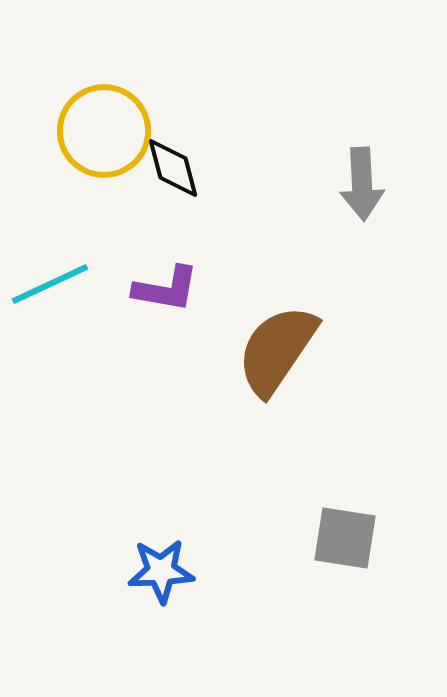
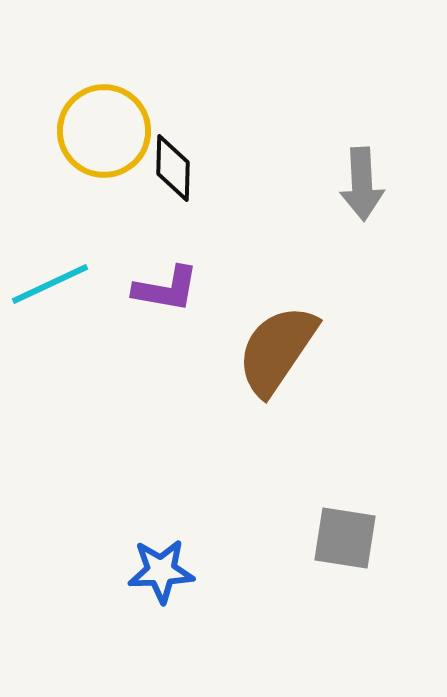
black diamond: rotated 16 degrees clockwise
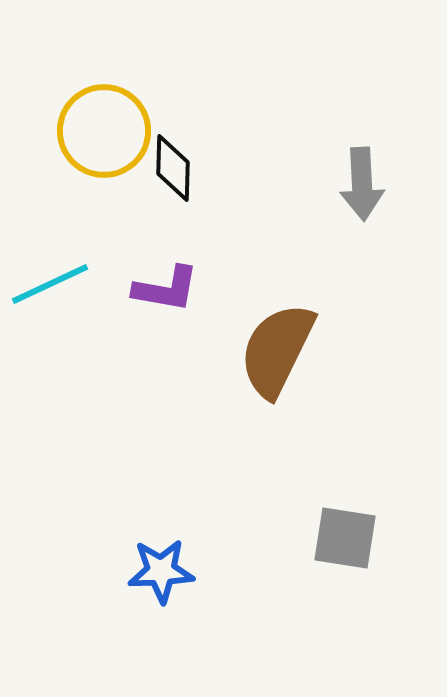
brown semicircle: rotated 8 degrees counterclockwise
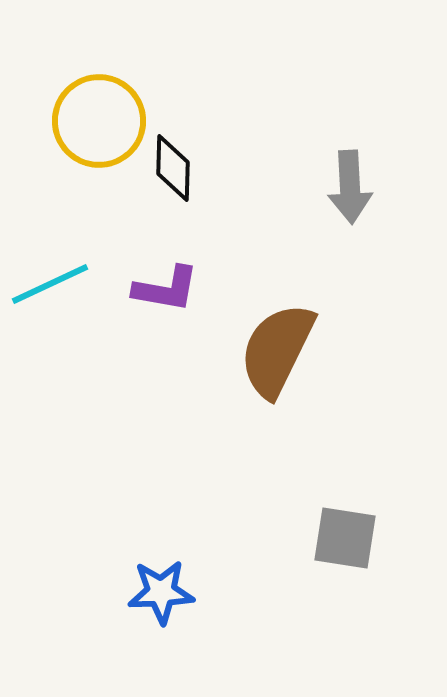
yellow circle: moved 5 px left, 10 px up
gray arrow: moved 12 px left, 3 px down
blue star: moved 21 px down
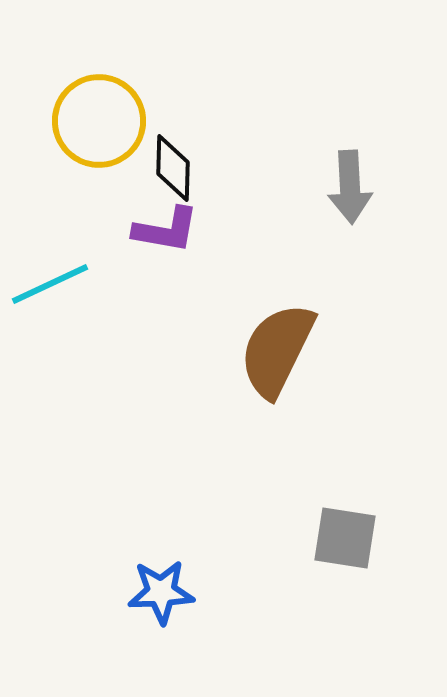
purple L-shape: moved 59 px up
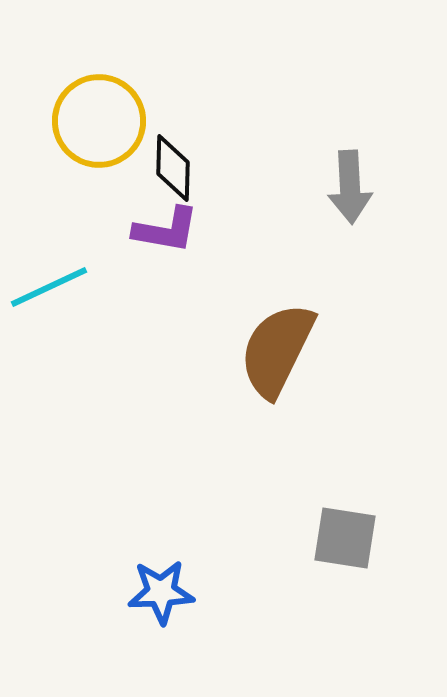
cyan line: moved 1 px left, 3 px down
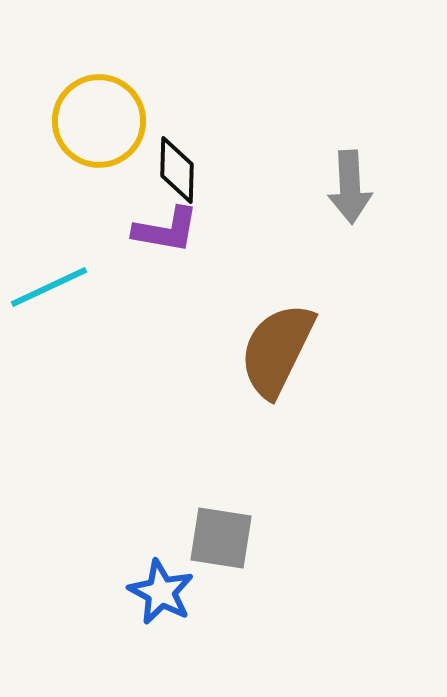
black diamond: moved 4 px right, 2 px down
gray square: moved 124 px left
blue star: rotated 30 degrees clockwise
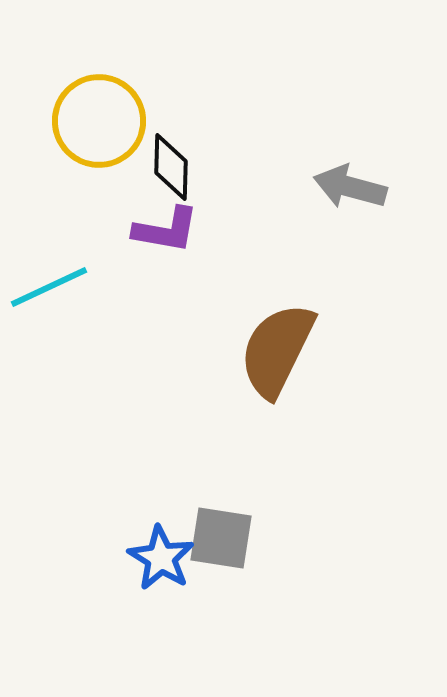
black diamond: moved 6 px left, 3 px up
gray arrow: rotated 108 degrees clockwise
blue star: moved 34 px up; rotated 4 degrees clockwise
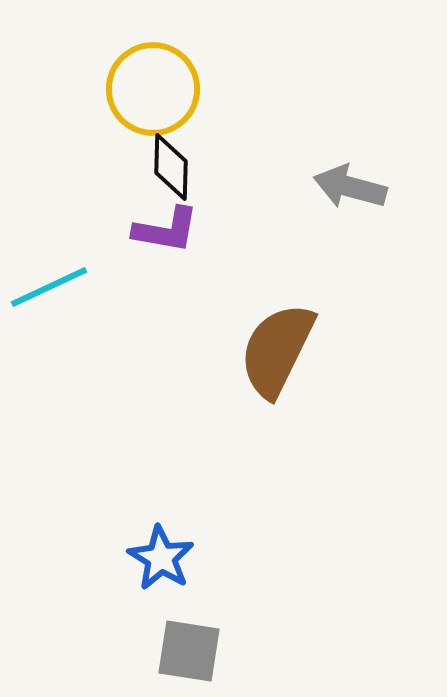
yellow circle: moved 54 px right, 32 px up
gray square: moved 32 px left, 113 px down
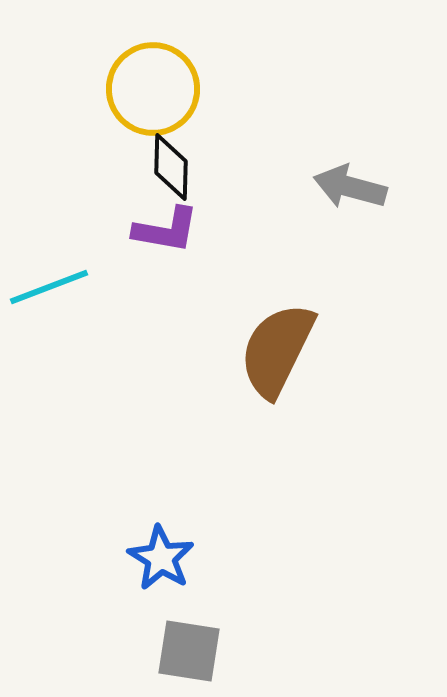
cyan line: rotated 4 degrees clockwise
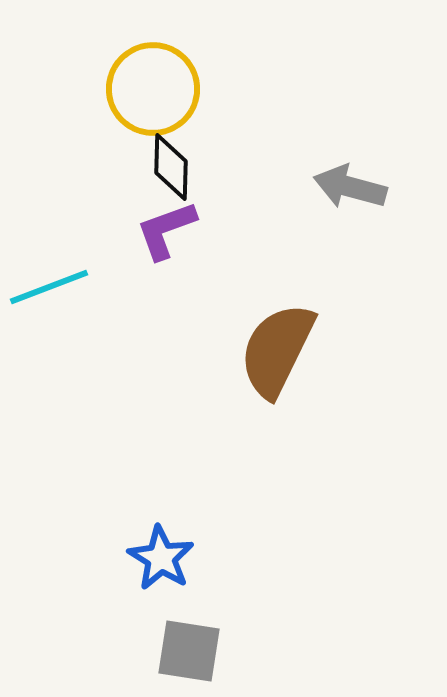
purple L-shape: rotated 150 degrees clockwise
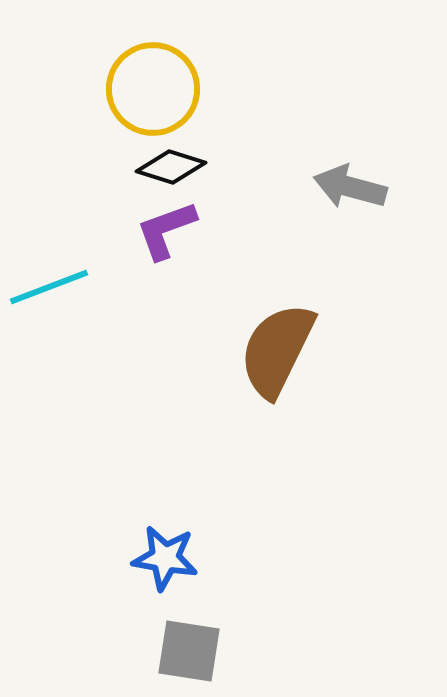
black diamond: rotated 74 degrees counterclockwise
blue star: moved 4 px right; rotated 22 degrees counterclockwise
